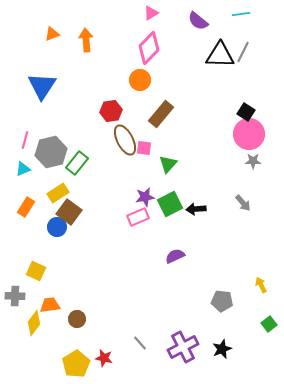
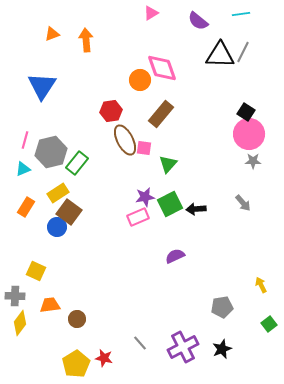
pink diamond at (149, 48): moved 13 px right, 20 px down; rotated 64 degrees counterclockwise
gray pentagon at (222, 301): moved 6 px down; rotated 15 degrees counterclockwise
yellow diamond at (34, 323): moved 14 px left
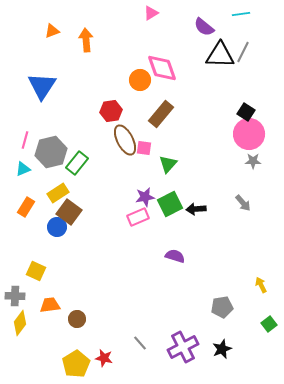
purple semicircle at (198, 21): moved 6 px right, 6 px down
orange triangle at (52, 34): moved 3 px up
purple semicircle at (175, 256): rotated 42 degrees clockwise
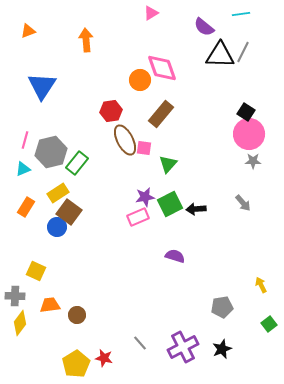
orange triangle at (52, 31): moved 24 px left
brown circle at (77, 319): moved 4 px up
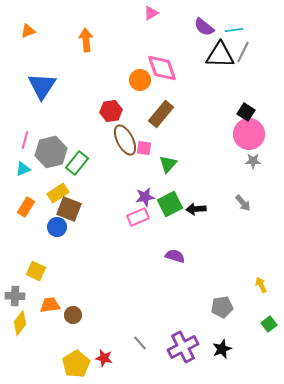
cyan line at (241, 14): moved 7 px left, 16 px down
brown square at (69, 212): moved 3 px up; rotated 15 degrees counterclockwise
brown circle at (77, 315): moved 4 px left
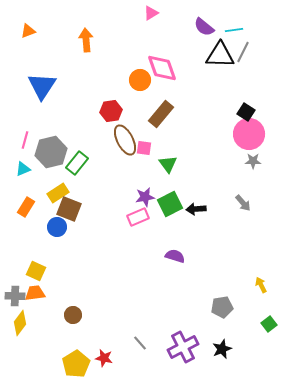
green triangle at (168, 164): rotated 18 degrees counterclockwise
orange trapezoid at (50, 305): moved 15 px left, 12 px up
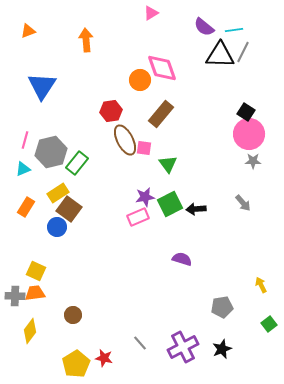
brown square at (69, 209): rotated 15 degrees clockwise
purple semicircle at (175, 256): moved 7 px right, 3 px down
yellow diamond at (20, 323): moved 10 px right, 8 px down
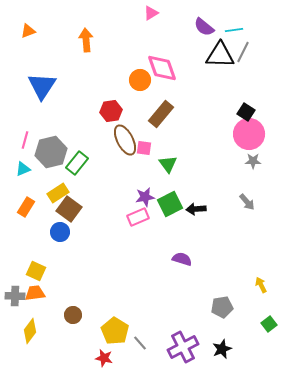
gray arrow at (243, 203): moved 4 px right, 1 px up
blue circle at (57, 227): moved 3 px right, 5 px down
yellow pentagon at (76, 364): moved 39 px right, 33 px up; rotated 8 degrees counterclockwise
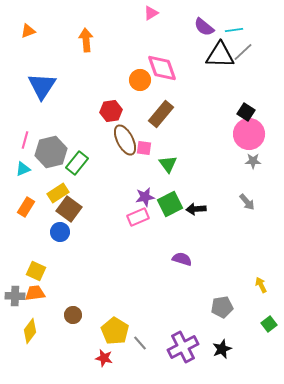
gray line at (243, 52): rotated 20 degrees clockwise
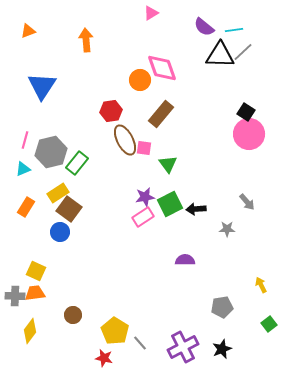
gray star at (253, 161): moved 26 px left, 68 px down
pink rectangle at (138, 217): moved 5 px right; rotated 10 degrees counterclockwise
purple semicircle at (182, 259): moved 3 px right, 1 px down; rotated 18 degrees counterclockwise
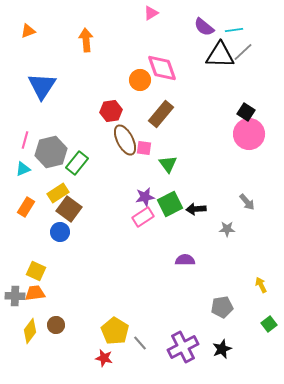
brown circle at (73, 315): moved 17 px left, 10 px down
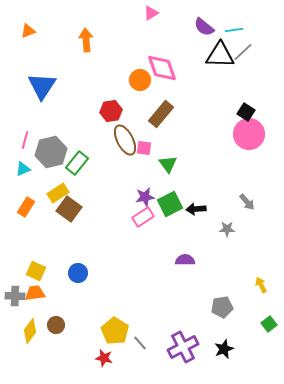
blue circle at (60, 232): moved 18 px right, 41 px down
black star at (222, 349): moved 2 px right
